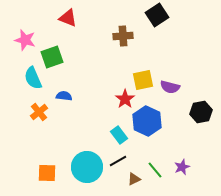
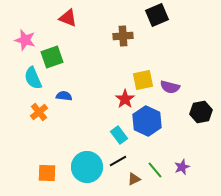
black square: rotated 10 degrees clockwise
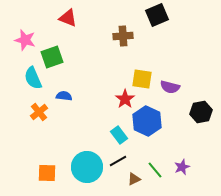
yellow square: moved 1 px left, 1 px up; rotated 20 degrees clockwise
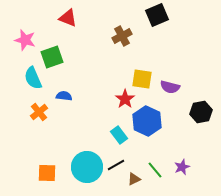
brown cross: moved 1 px left; rotated 24 degrees counterclockwise
black line: moved 2 px left, 4 px down
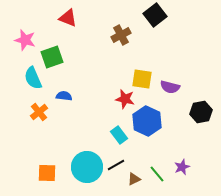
black square: moved 2 px left; rotated 15 degrees counterclockwise
brown cross: moved 1 px left, 1 px up
red star: rotated 24 degrees counterclockwise
green line: moved 2 px right, 4 px down
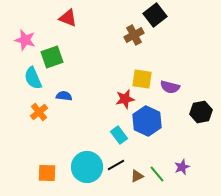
brown cross: moved 13 px right
red star: rotated 24 degrees counterclockwise
brown triangle: moved 3 px right, 3 px up
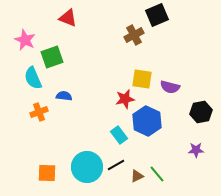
black square: moved 2 px right; rotated 15 degrees clockwise
pink star: rotated 10 degrees clockwise
orange cross: rotated 18 degrees clockwise
purple star: moved 14 px right, 17 px up; rotated 21 degrees clockwise
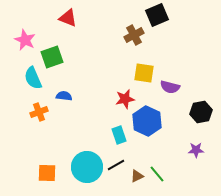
yellow square: moved 2 px right, 6 px up
cyan rectangle: rotated 18 degrees clockwise
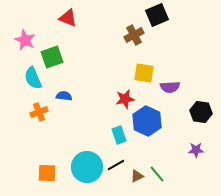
purple semicircle: rotated 18 degrees counterclockwise
black hexagon: rotated 20 degrees clockwise
